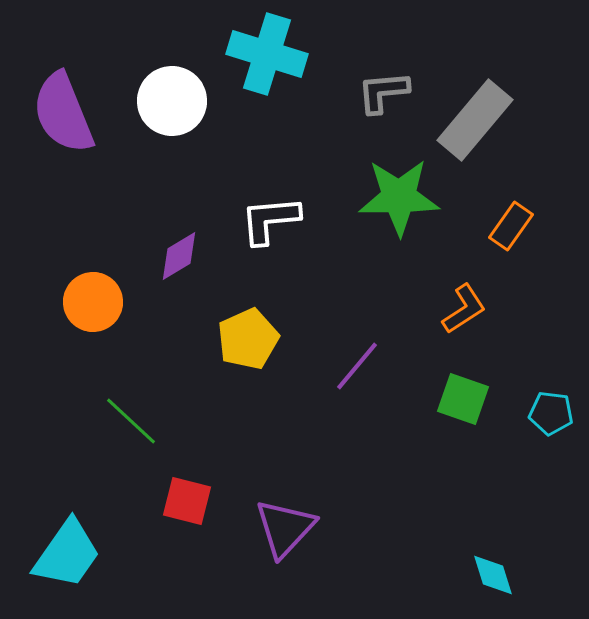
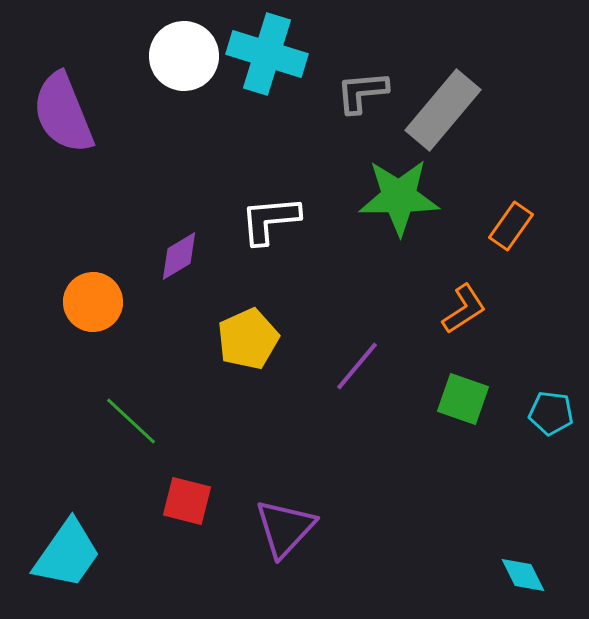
gray L-shape: moved 21 px left
white circle: moved 12 px right, 45 px up
gray rectangle: moved 32 px left, 10 px up
cyan diamond: moved 30 px right; rotated 9 degrees counterclockwise
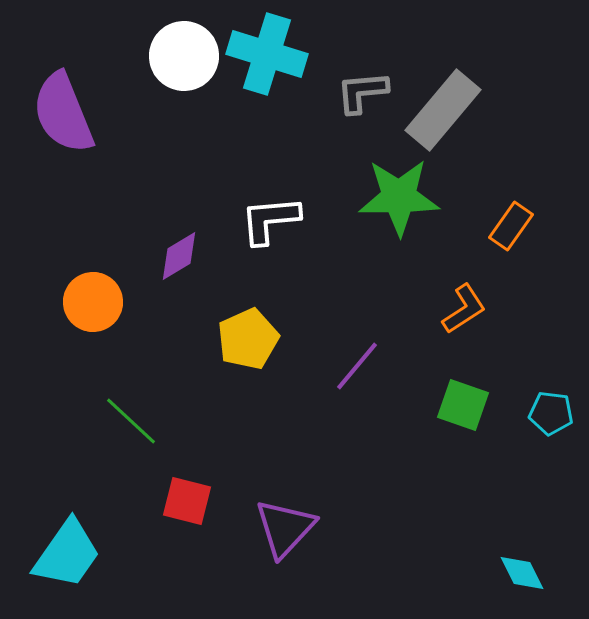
green square: moved 6 px down
cyan diamond: moved 1 px left, 2 px up
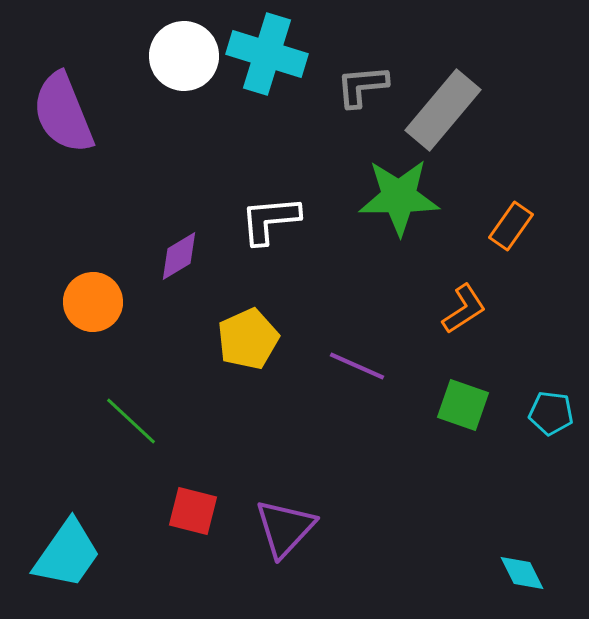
gray L-shape: moved 6 px up
purple line: rotated 74 degrees clockwise
red square: moved 6 px right, 10 px down
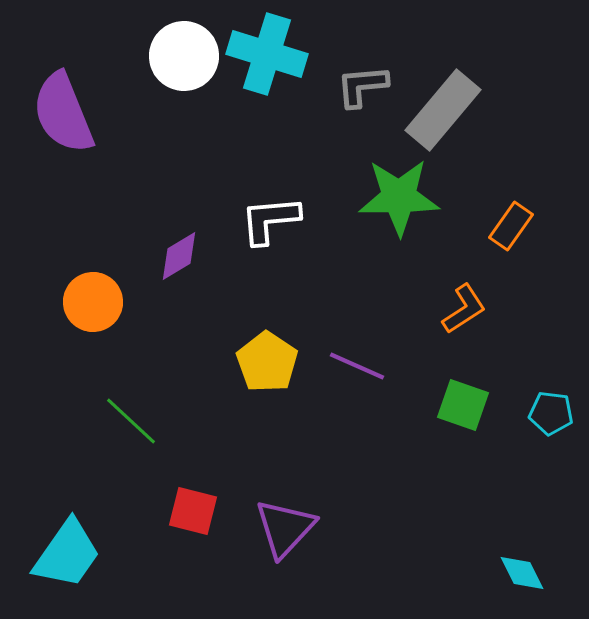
yellow pentagon: moved 19 px right, 23 px down; rotated 14 degrees counterclockwise
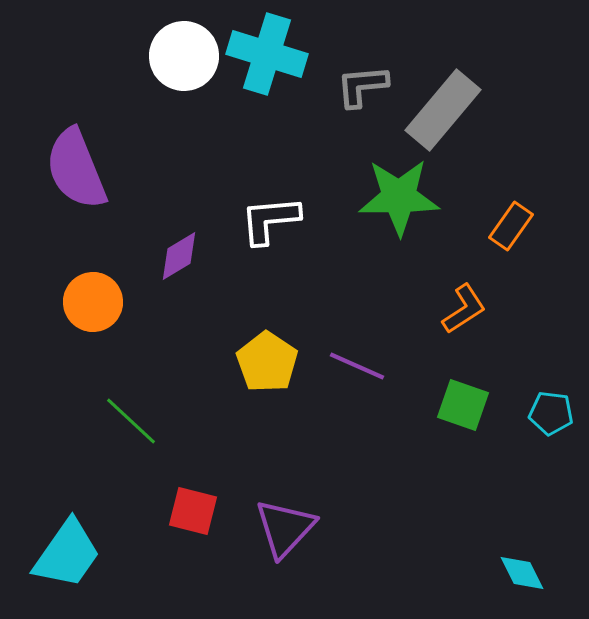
purple semicircle: moved 13 px right, 56 px down
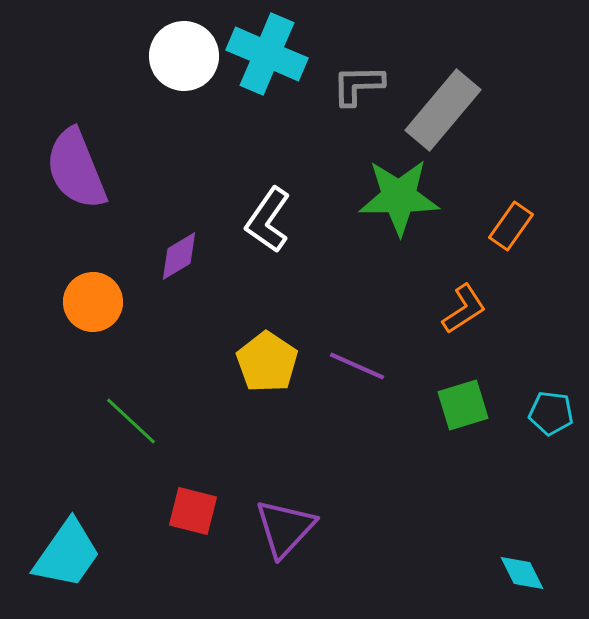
cyan cross: rotated 6 degrees clockwise
gray L-shape: moved 4 px left, 1 px up; rotated 4 degrees clockwise
white L-shape: moved 2 px left; rotated 50 degrees counterclockwise
green square: rotated 36 degrees counterclockwise
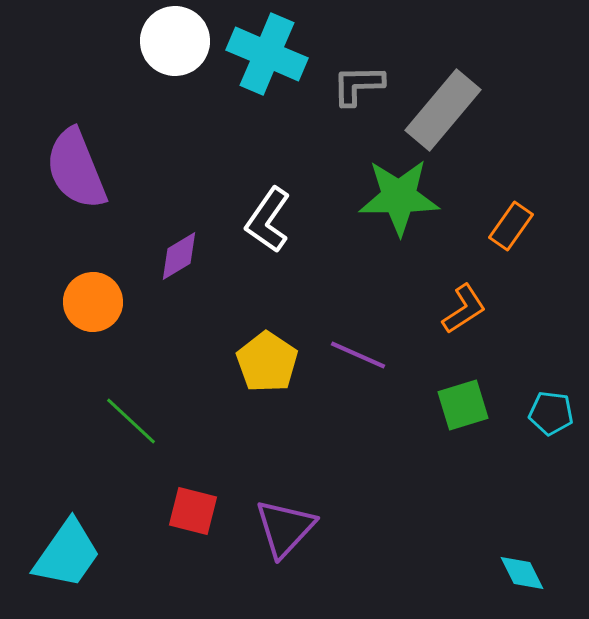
white circle: moved 9 px left, 15 px up
purple line: moved 1 px right, 11 px up
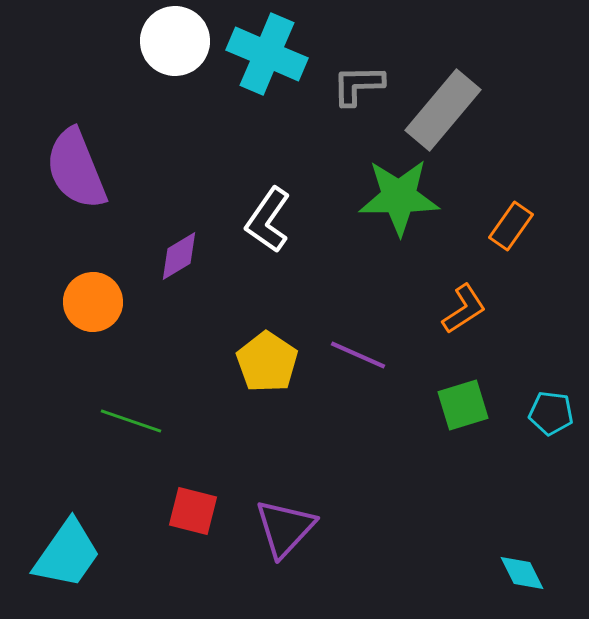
green line: rotated 24 degrees counterclockwise
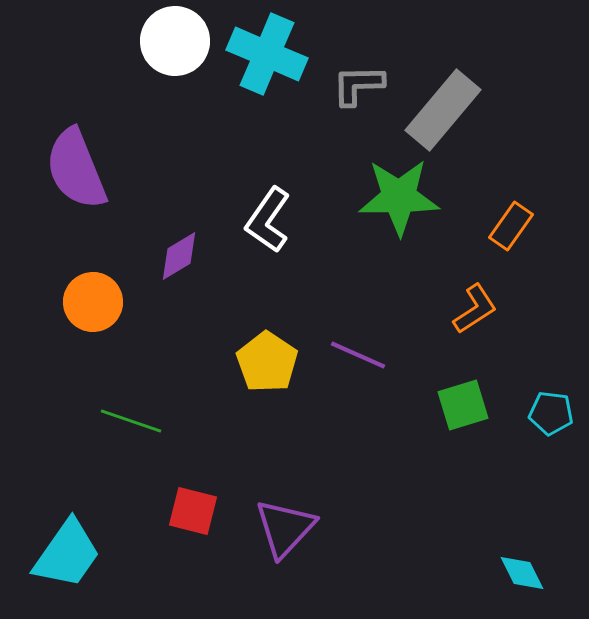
orange L-shape: moved 11 px right
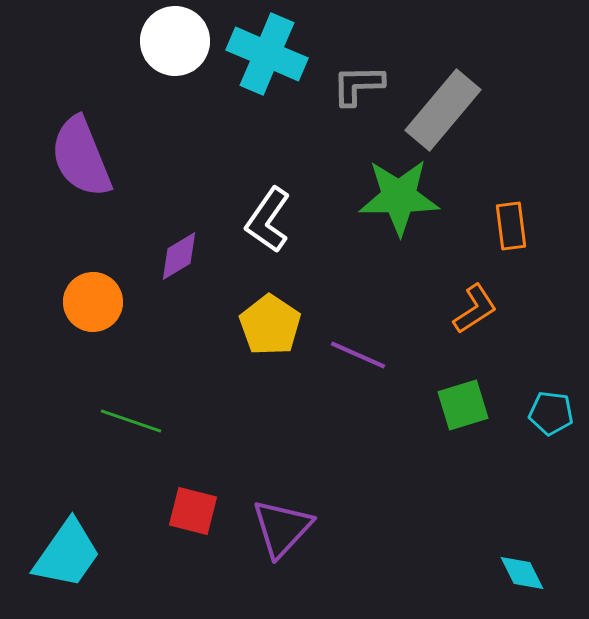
purple semicircle: moved 5 px right, 12 px up
orange rectangle: rotated 42 degrees counterclockwise
yellow pentagon: moved 3 px right, 37 px up
purple triangle: moved 3 px left
